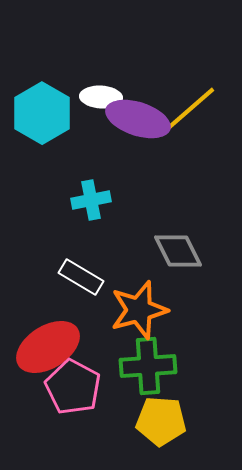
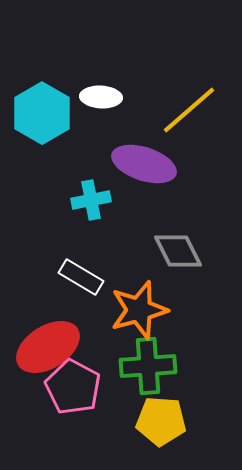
purple ellipse: moved 6 px right, 45 px down
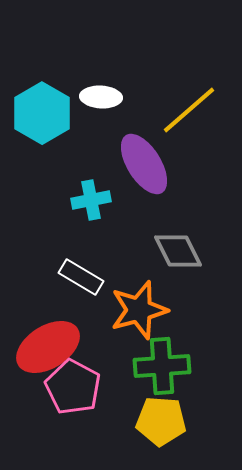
purple ellipse: rotated 40 degrees clockwise
green cross: moved 14 px right
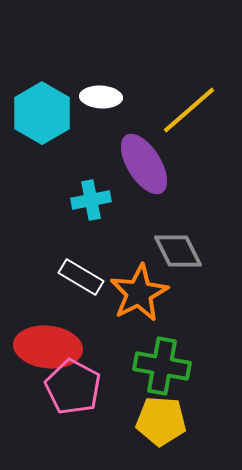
orange star: moved 17 px up; rotated 12 degrees counterclockwise
red ellipse: rotated 38 degrees clockwise
green cross: rotated 14 degrees clockwise
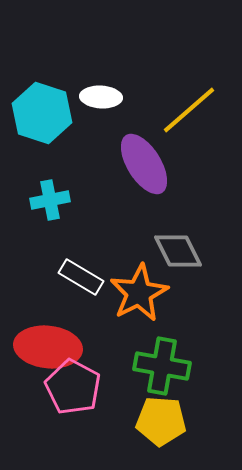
cyan hexagon: rotated 12 degrees counterclockwise
cyan cross: moved 41 px left
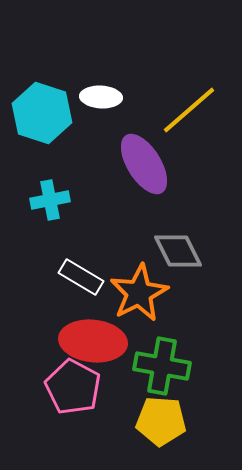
red ellipse: moved 45 px right, 6 px up
